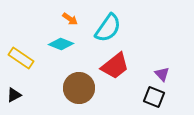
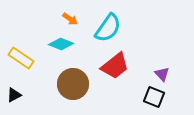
brown circle: moved 6 px left, 4 px up
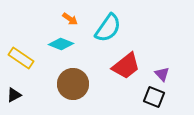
red trapezoid: moved 11 px right
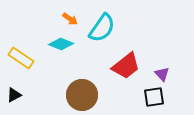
cyan semicircle: moved 6 px left
brown circle: moved 9 px right, 11 px down
black square: rotated 30 degrees counterclockwise
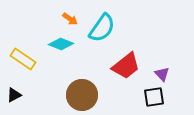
yellow rectangle: moved 2 px right, 1 px down
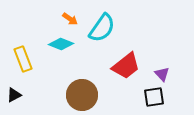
yellow rectangle: rotated 35 degrees clockwise
